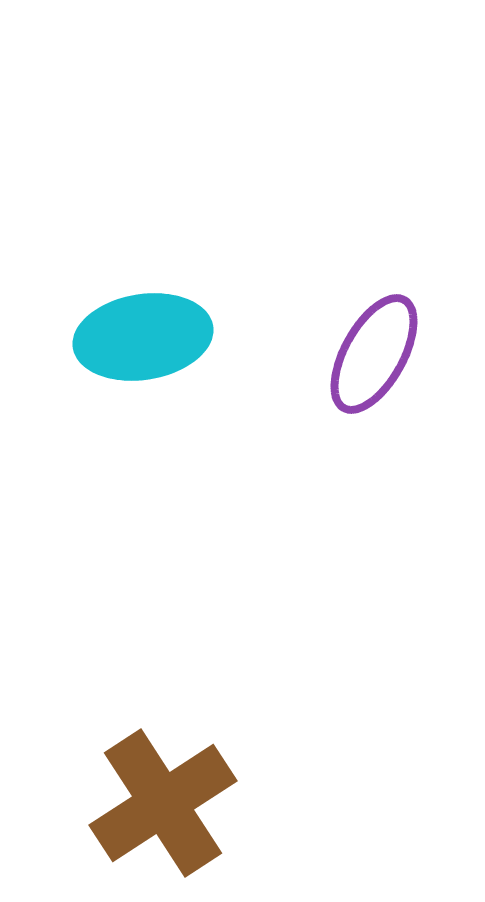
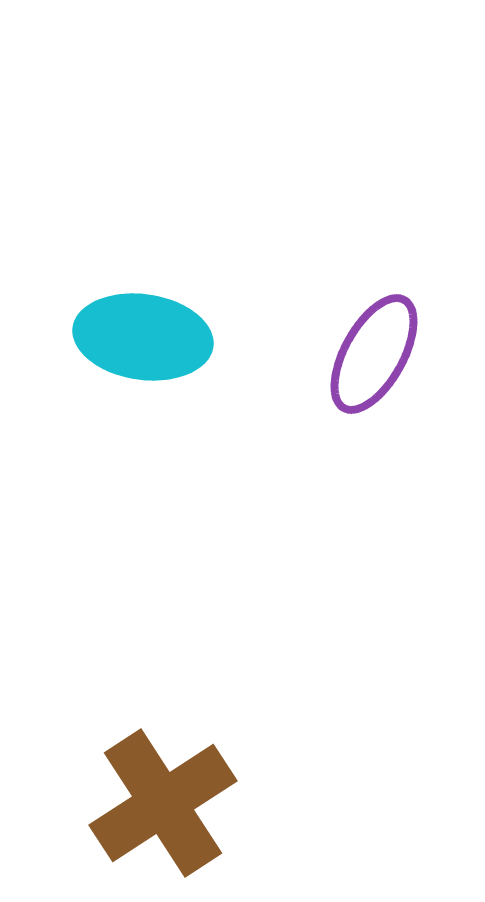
cyan ellipse: rotated 17 degrees clockwise
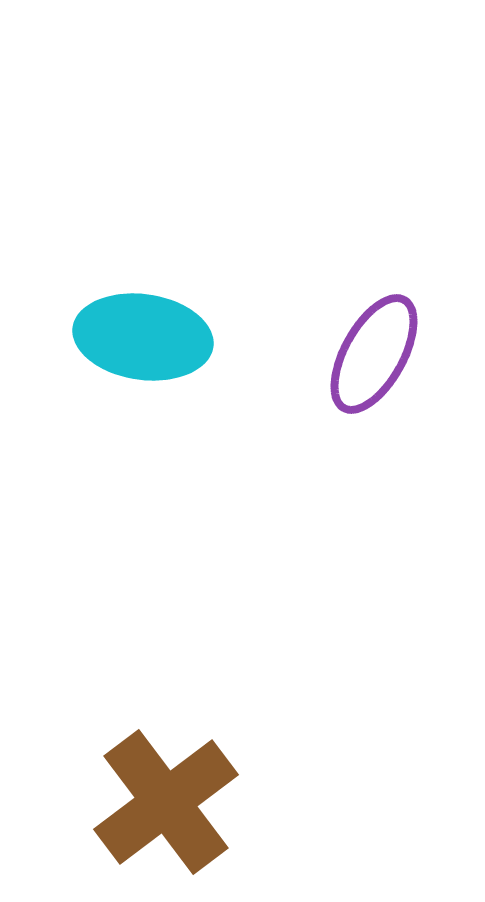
brown cross: moved 3 px right, 1 px up; rotated 4 degrees counterclockwise
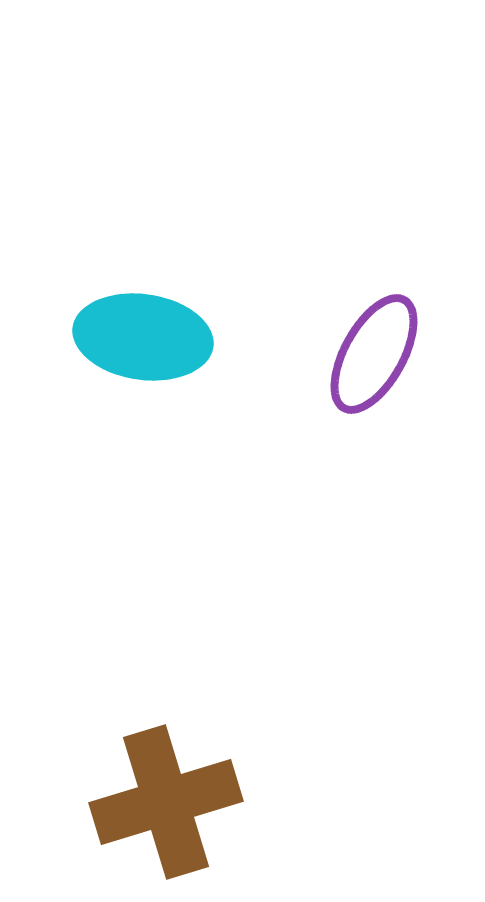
brown cross: rotated 20 degrees clockwise
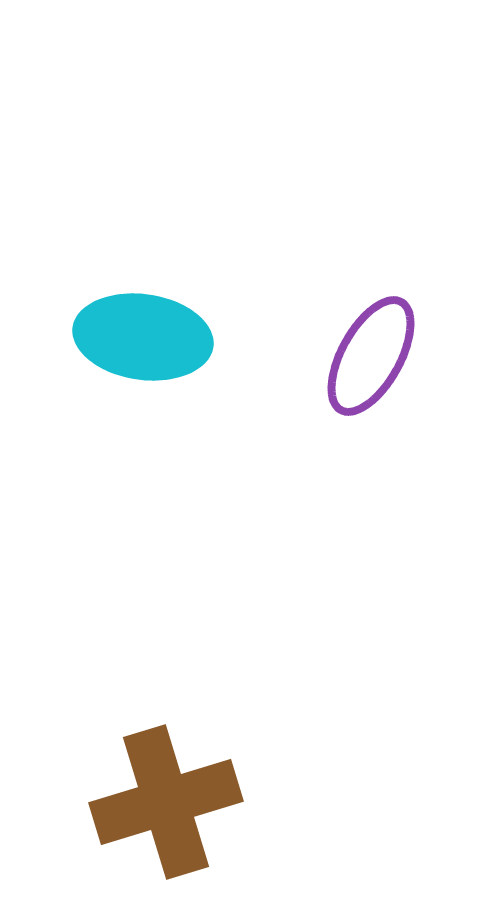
purple ellipse: moved 3 px left, 2 px down
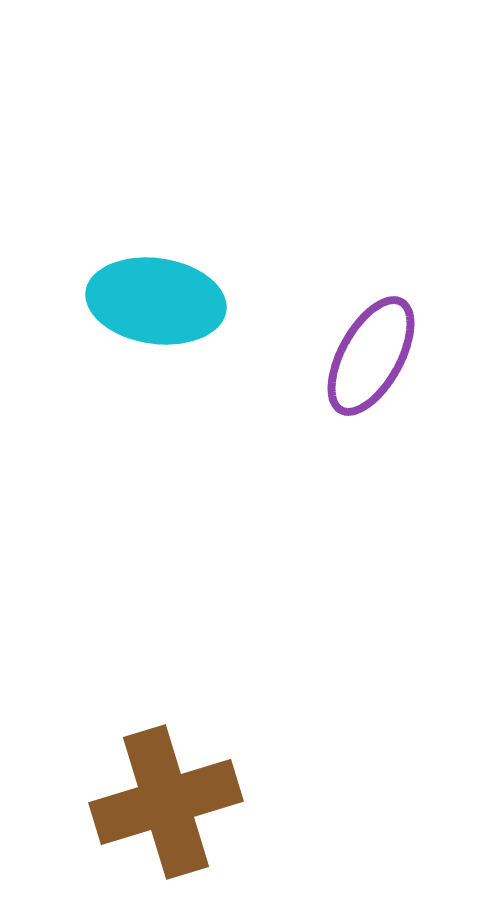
cyan ellipse: moved 13 px right, 36 px up
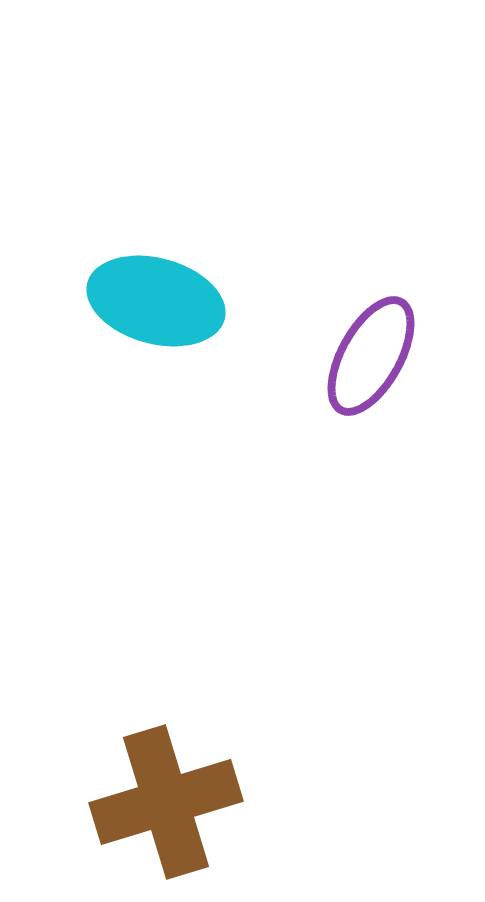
cyan ellipse: rotated 7 degrees clockwise
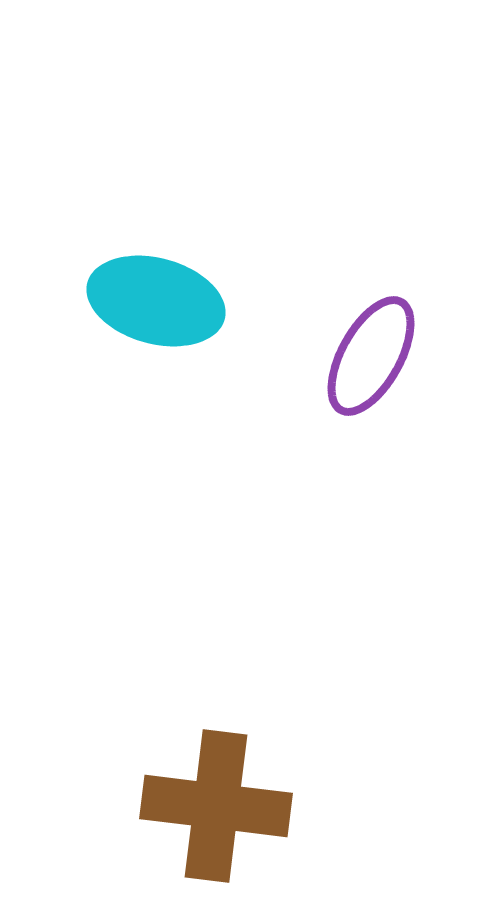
brown cross: moved 50 px right, 4 px down; rotated 24 degrees clockwise
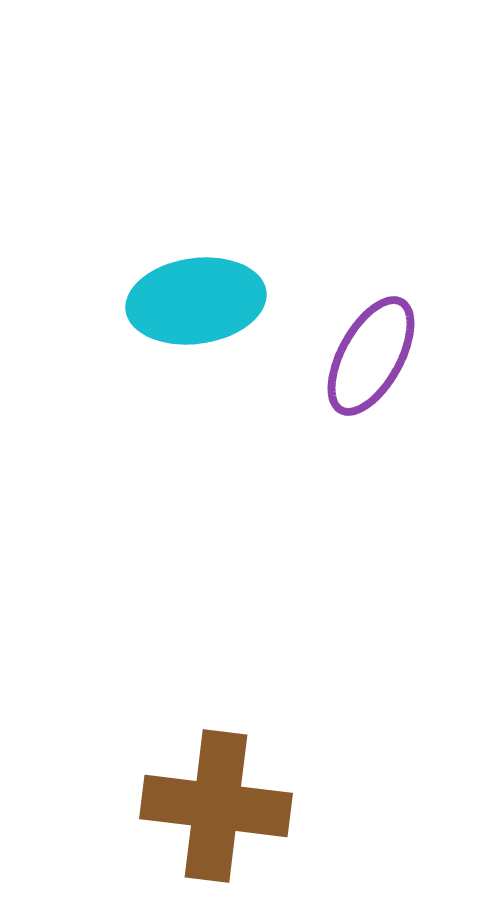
cyan ellipse: moved 40 px right; rotated 23 degrees counterclockwise
